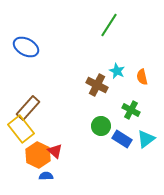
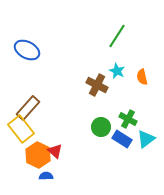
green line: moved 8 px right, 11 px down
blue ellipse: moved 1 px right, 3 px down
green cross: moved 3 px left, 9 px down
green circle: moved 1 px down
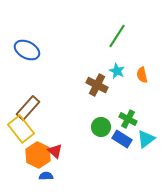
orange semicircle: moved 2 px up
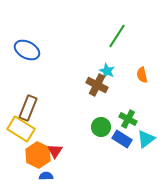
cyan star: moved 10 px left
brown rectangle: rotated 20 degrees counterclockwise
yellow rectangle: rotated 20 degrees counterclockwise
red triangle: rotated 21 degrees clockwise
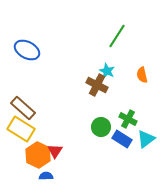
brown rectangle: moved 5 px left; rotated 70 degrees counterclockwise
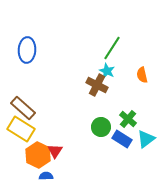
green line: moved 5 px left, 12 px down
blue ellipse: rotated 65 degrees clockwise
green cross: rotated 12 degrees clockwise
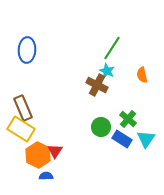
brown rectangle: rotated 25 degrees clockwise
cyan triangle: rotated 18 degrees counterclockwise
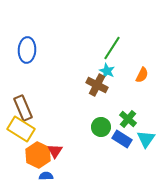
orange semicircle: rotated 140 degrees counterclockwise
